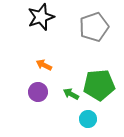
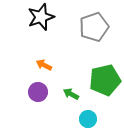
green pentagon: moved 6 px right, 5 px up; rotated 8 degrees counterclockwise
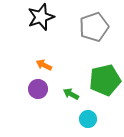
purple circle: moved 3 px up
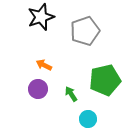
gray pentagon: moved 9 px left, 4 px down
green arrow: rotated 28 degrees clockwise
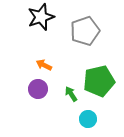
green pentagon: moved 6 px left, 1 px down
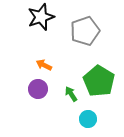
green pentagon: rotated 28 degrees counterclockwise
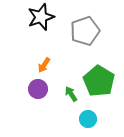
orange arrow: rotated 84 degrees counterclockwise
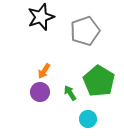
orange arrow: moved 6 px down
purple circle: moved 2 px right, 3 px down
green arrow: moved 1 px left, 1 px up
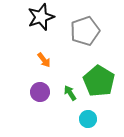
orange arrow: moved 11 px up; rotated 70 degrees counterclockwise
